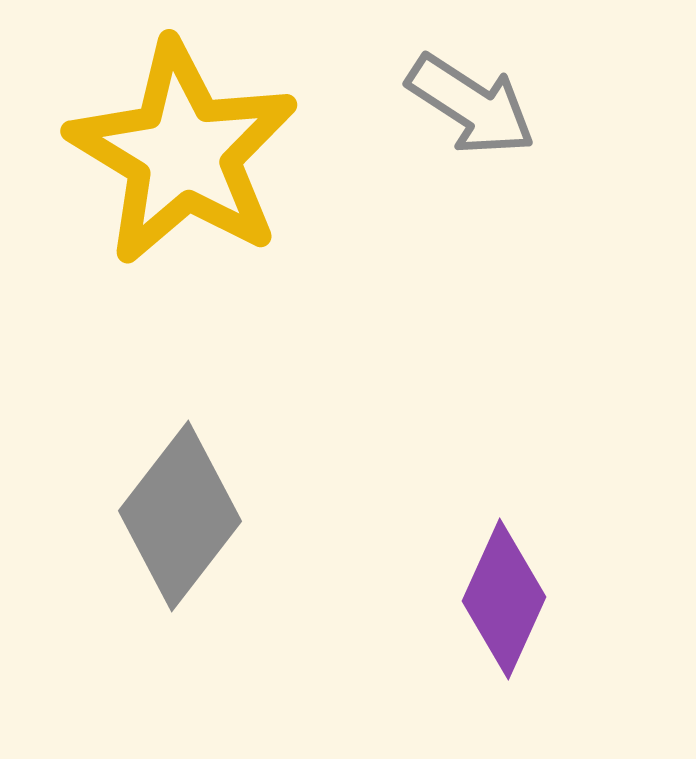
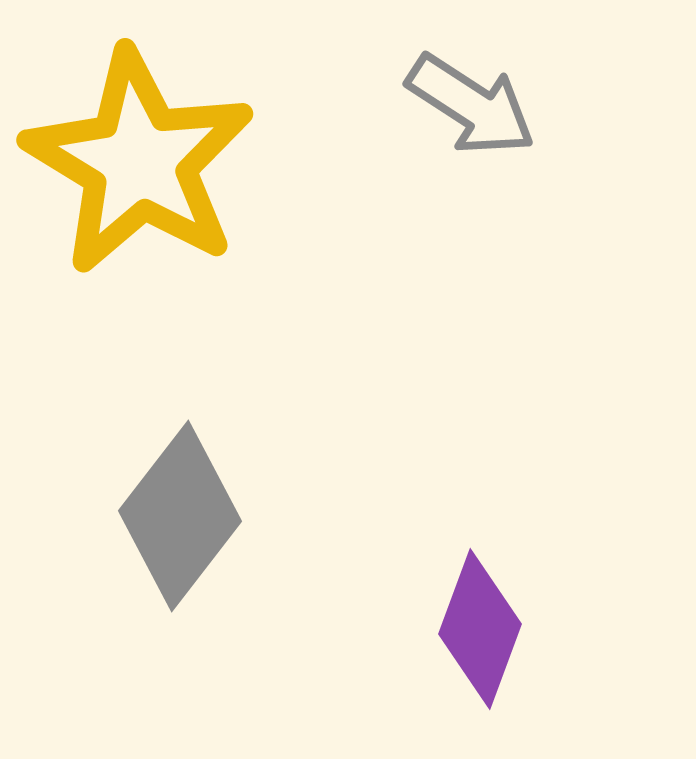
yellow star: moved 44 px left, 9 px down
purple diamond: moved 24 px left, 30 px down; rotated 4 degrees counterclockwise
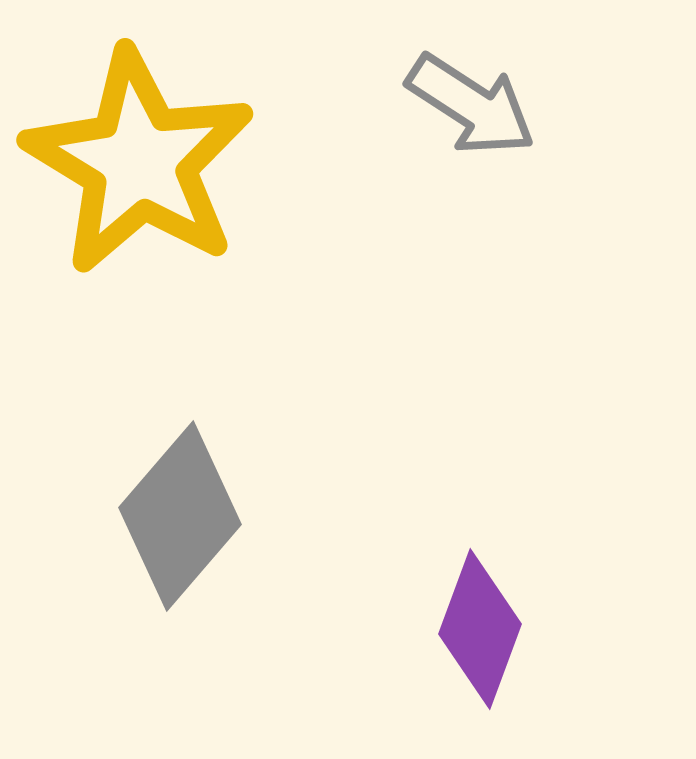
gray diamond: rotated 3 degrees clockwise
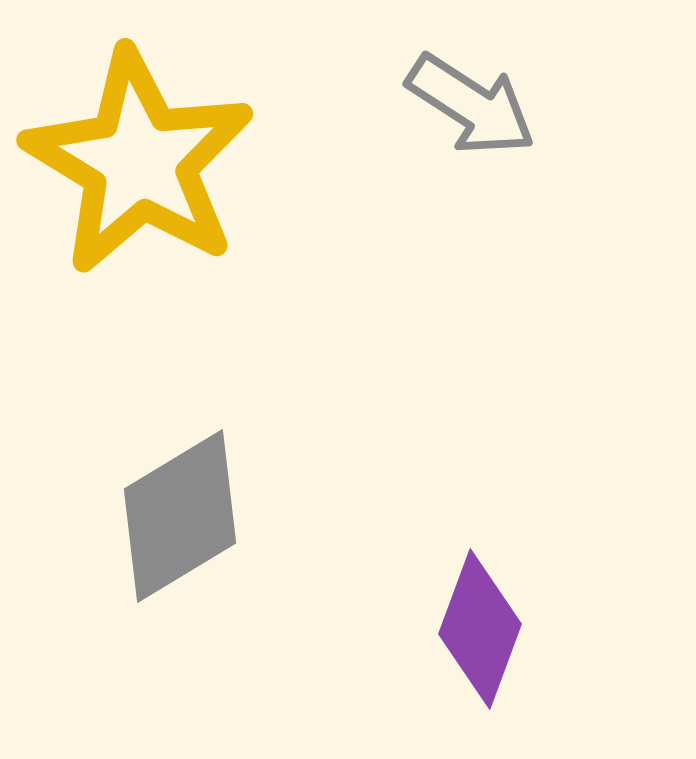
gray diamond: rotated 18 degrees clockwise
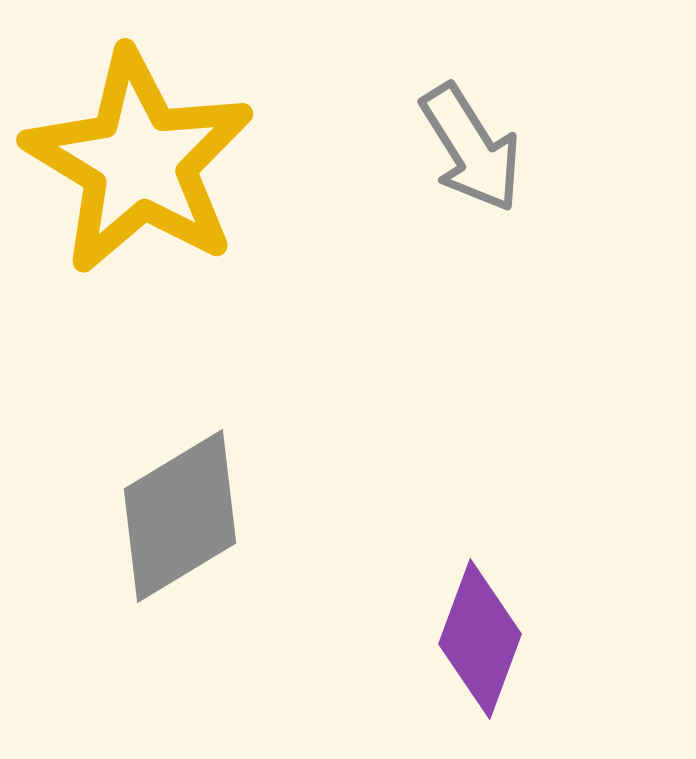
gray arrow: moved 43 px down; rotated 25 degrees clockwise
purple diamond: moved 10 px down
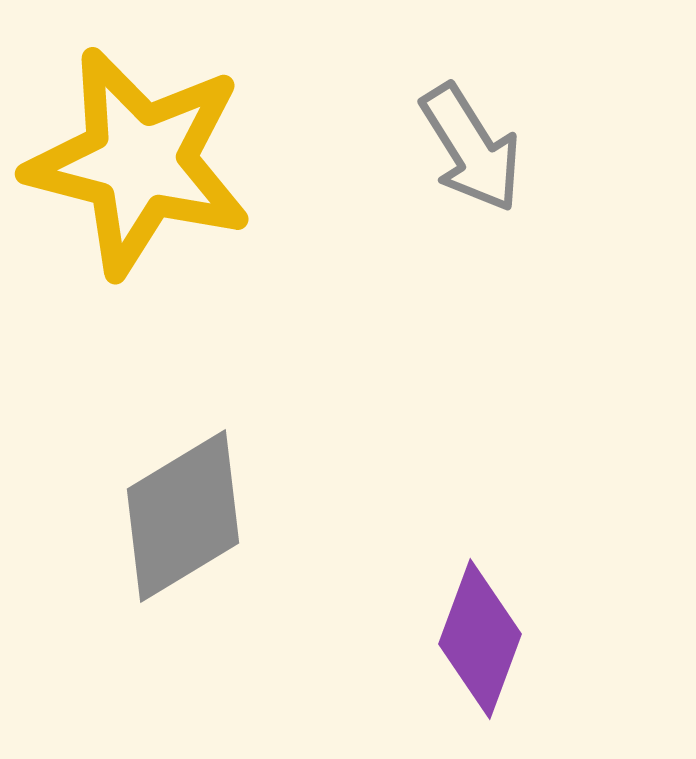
yellow star: rotated 17 degrees counterclockwise
gray diamond: moved 3 px right
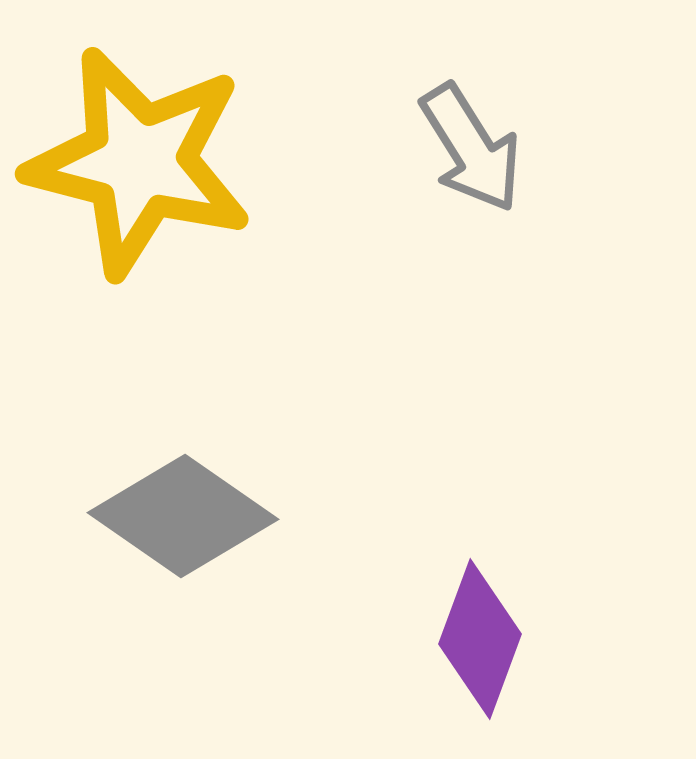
gray diamond: rotated 66 degrees clockwise
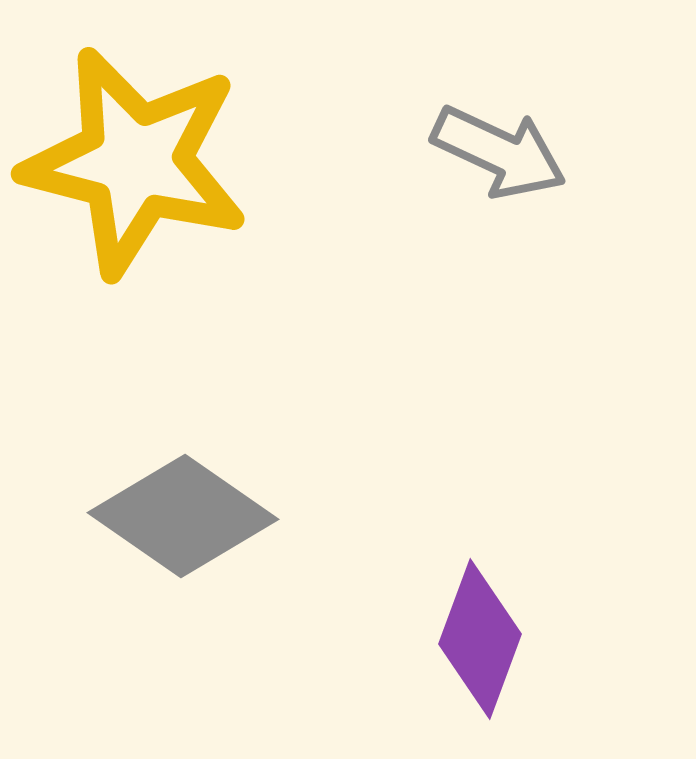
gray arrow: moved 28 px right, 4 px down; rotated 33 degrees counterclockwise
yellow star: moved 4 px left
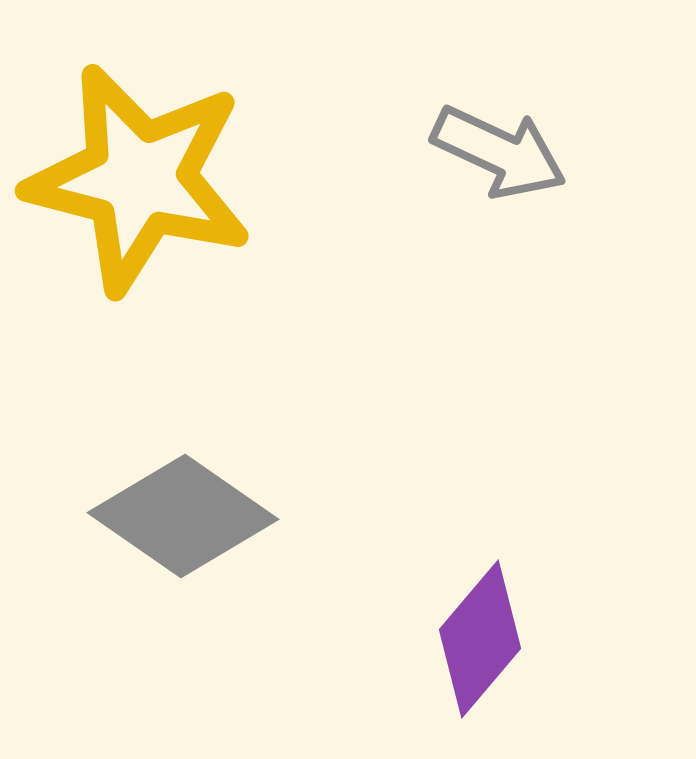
yellow star: moved 4 px right, 17 px down
purple diamond: rotated 20 degrees clockwise
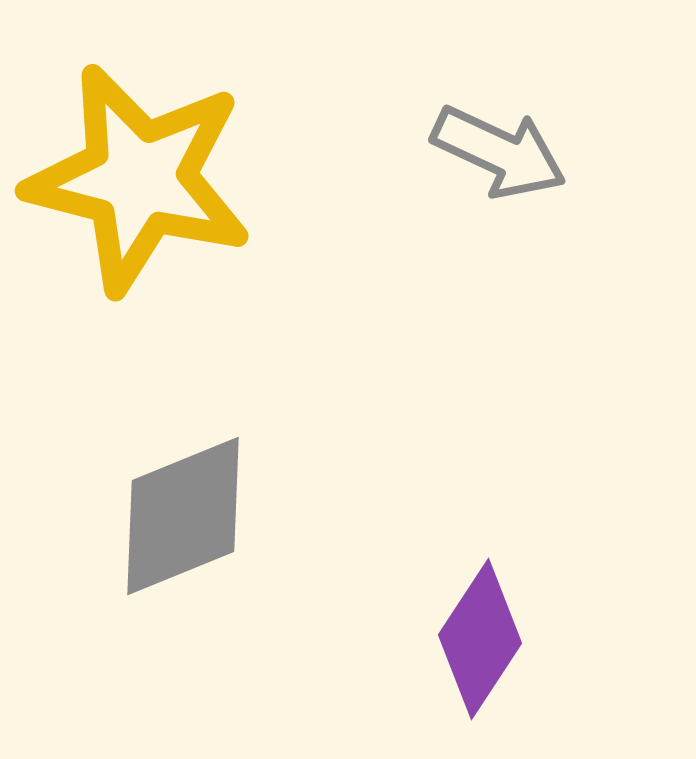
gray diamond: rotated 57 degrees counterclockwise
purple diamond: rotated 7 degrees counterclockwise
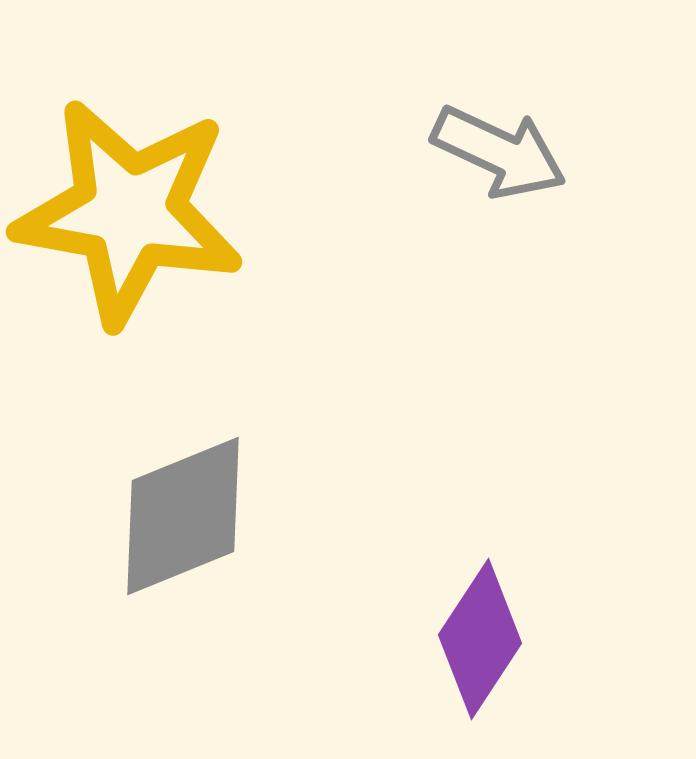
yellow star: moved 10 px left, 33 px down; rotated 4 degrees counterclockwise
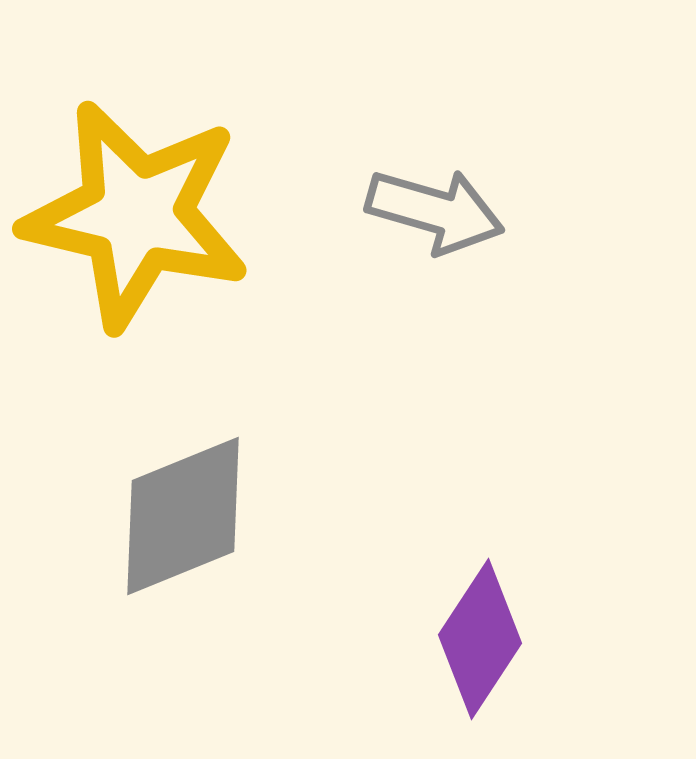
gray arrow: moved 64 px left, 59 px down; rotated 9 degrees counterclockwise
yellow star: moved 7 px right, 3 px down; rotated 3 degrees clockwise
